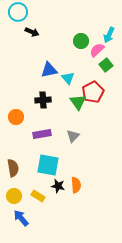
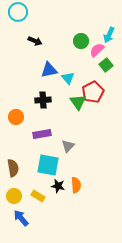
black arrow: moved 3 px right, 9 px down
gray triangle: moved 5 px left, 10 px down
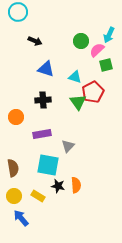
green square: rotated 24 degrees clockwise
blue triangle: moved 3 px left, 1 px up; rotated 30 degrees clockwise
cyan triangle: moved 7 px right, 1 px up; rotated 32 degrees counterclockwise
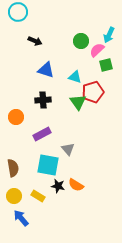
blue triangle: moved 1 px down
red pentagon: rotated 10 degrees clockwise
purple rectangle: rotated 18 degrees counterclockwise
gray triangle: moved 3 px down; rotated 24 degrees counterclockwise
orange semicircle: rotated 126 degrees clockwise
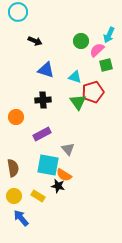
orange semicircle: moved 12 px left, 10 px up
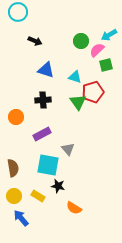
cyan arrow: rotated 35 degrees clockwise
orange semicircle: moved 10 px right, 33 px down
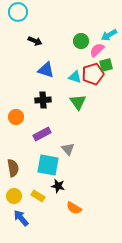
red pentagon: moved 18 px up
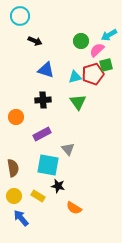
cyan circle: moved 2 px right, 4 px down
cyan triangle: rotated 32 degrees counterclockwise
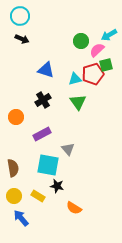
black arrow: moved 13 px left, 2 px up
cyan triangle: moved 2 px down
black cross: rotated 28 degrees counterclockwise
black star: moved 1 px left
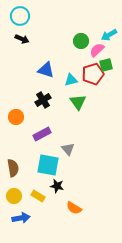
cyan triangle: moved 4 px left, 1 px down
blue arrow: rotated 120 degrees clockwise
